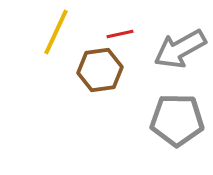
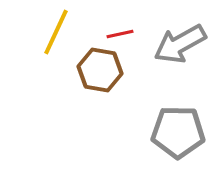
gray arrow: moved 5 px up
brown hexagon: rotated 18 degrees clockwise
gray pentagon: moved 1 px right, 12 px down
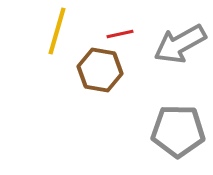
yellow line: moved 1 px right, 1 px up; rotated 9 degrees counterclockwise
gray pentagon: moved 1 px up
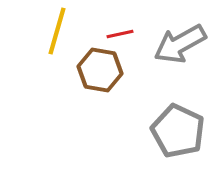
gray pentagon: rotated 24 degrees clockwise
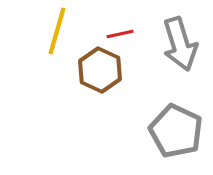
gray arrow: rotated 78 degrees counterclockwise
brown hexagon: rotated 15 degrees clockwise
gray pentagon: moved 2 px left
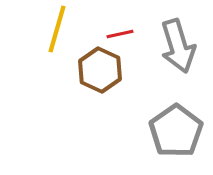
yellow line: moved 2 px up
gray arrow: moved 2 px left, 2 px down
gray pentagon: rotated 12 degrees clockwise
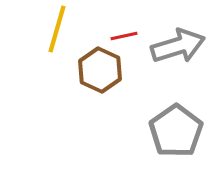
red line: moved 4 px right, 2 px down
gray arrow: rotated 90 degrees counterclockwise
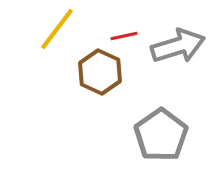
yellow line: rotated 21 degrees clockwise
brown hexagon: moved 2 px down
gray pentagon: moved 15 px left, 4 px down
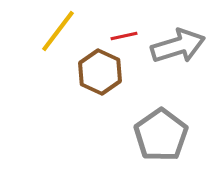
yellow line: moved 1 px right, 2 px down
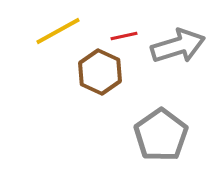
yellow line: rotated 24 degrees clockwise
